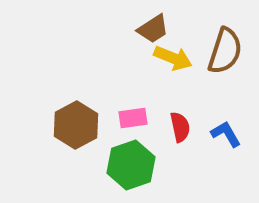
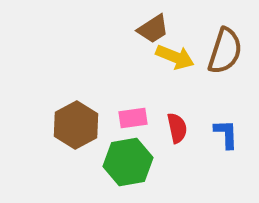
yellow arrow: moved 2 px right, 1 px up
red semicircle: moved 3 px left, 1 px down
blue L-shape: rotated 28 degrees clockwise
green hexagon: moved 3 px left, 3 px up; rotated 9 degrees clockwise
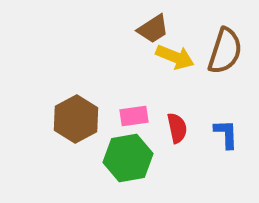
pink rectangle: moved 1 px right, 2 px up
brown hexagon: moved 6 px up
green hexagon: moved 4 px up
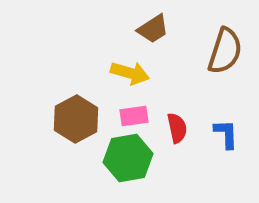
yellow arrow: moved 45 px left, 16 px down; rotated 6 degrees counterclockwise
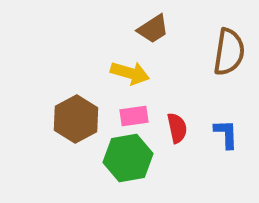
brown semicircle: moved 4 px right, 1 px down; rotated 9 degrees counterclockwise
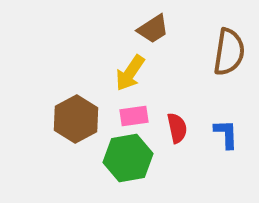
yellow arrow: rotated 108 degrees clockwise
